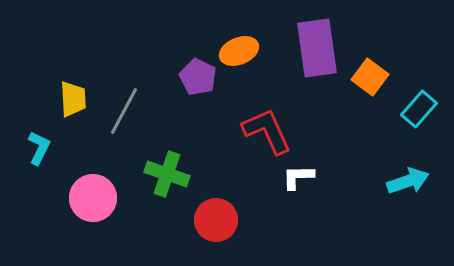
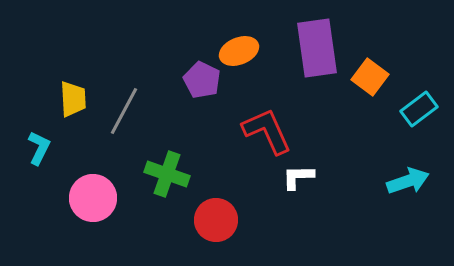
purple pentagon: moved 4 px right, 3 px down
cyan rectangle: rotated 12 degrees clockwise
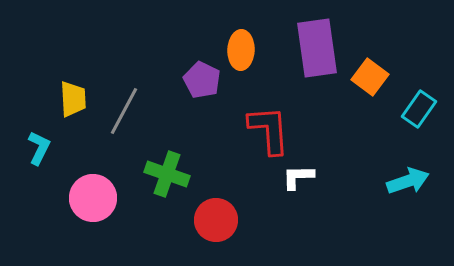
orange ellipse: moved 2 px right, 1 px up; rotated 66 degrees counterclockwise
cyan rectangle: rotated 18 degrees counterclockwise
red L-shape: moved 2 px right, 1 px up; rotated 20 degrees clockwise
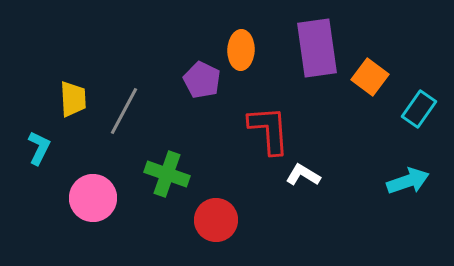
white L-shape: moved 5 px right, 2 px up; rotated 32 degrees clockwise
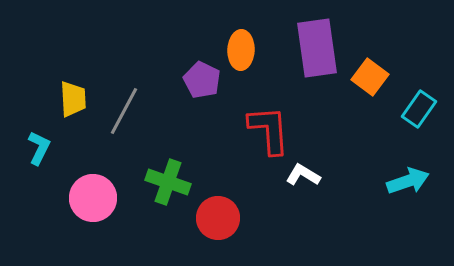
green cross: moved 1 px right, 8 px down
red circle: moved 2 px right, 2 px up
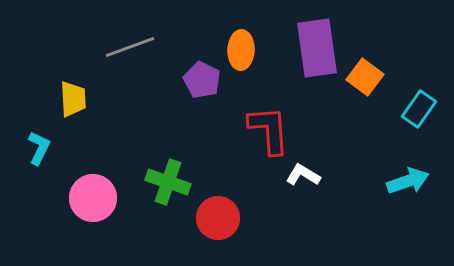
orange square: moved 5 px left
gray line: moved 6 px right, 64 px up; rotated 42 degrees clockwise
